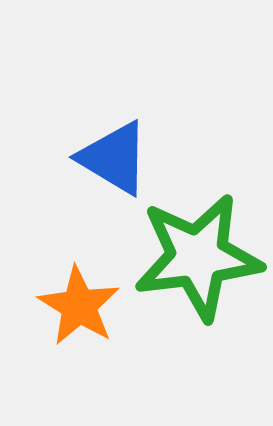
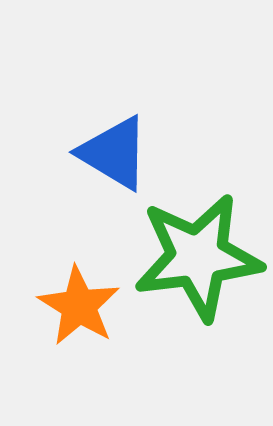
blue triangle: moved 5 px up
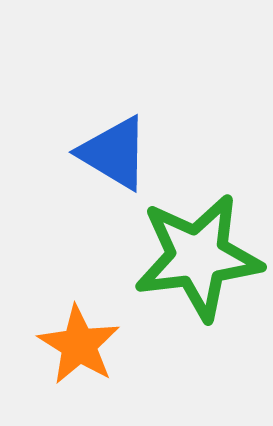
orange star: moved 39 px down
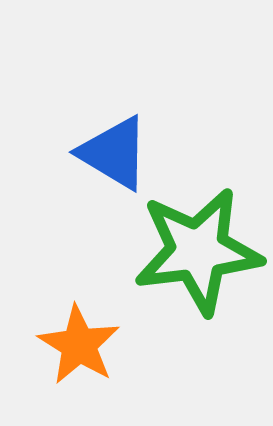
green star: moved 6 px up
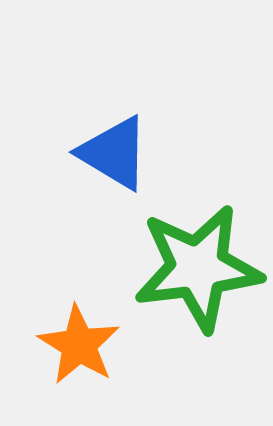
green star: moved 17 px down
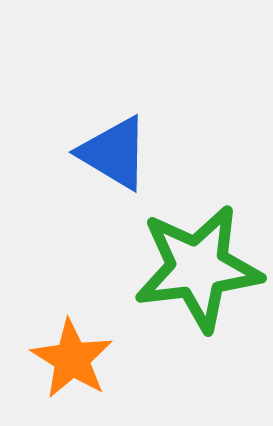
orange star: moved 7 px left, 14 px down
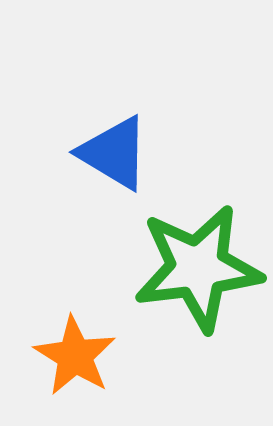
orange star: moved 3 px right, 3 px up
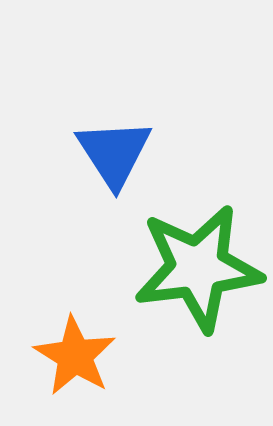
blue triangle: rotated 26 degrees clockwise
